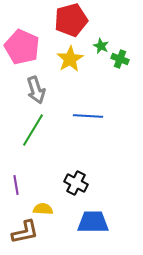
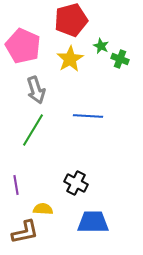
pink pentagon: moved 1 px right, 1 px up
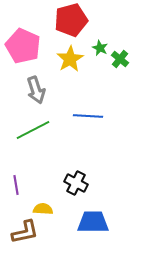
green star: moved 1 px left, 2 px down
green cross: rotated 18 degrees clockwise
green line: rotated 32 degrees clockwise
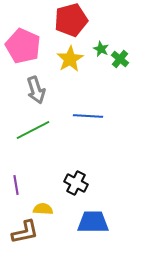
green star: moved 1 px right, 1 px down
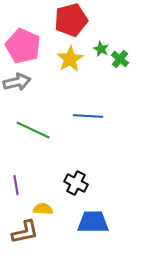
gray arrow: moved 19 px left, 8 px up; rotated 84 degrees counterclockwise
green line: rotated 52 degrees clockwise
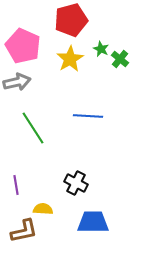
green line: moved 2 px up; rotated 32 degrees clockwise
brown L-shape: moved 1 px left, 1 px up
